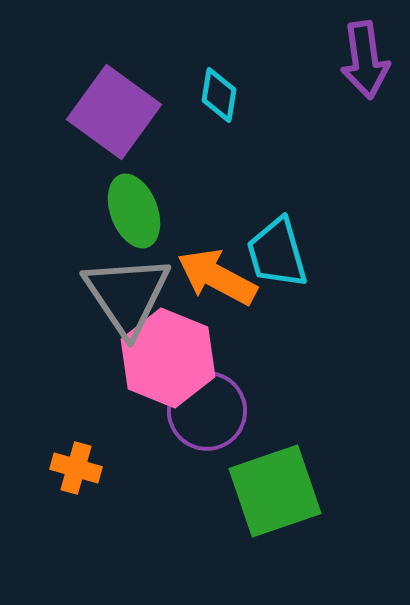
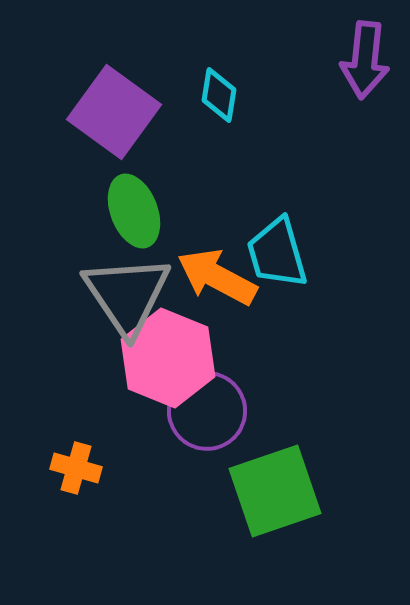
purple arrow: rotated 14 degrees clockwise
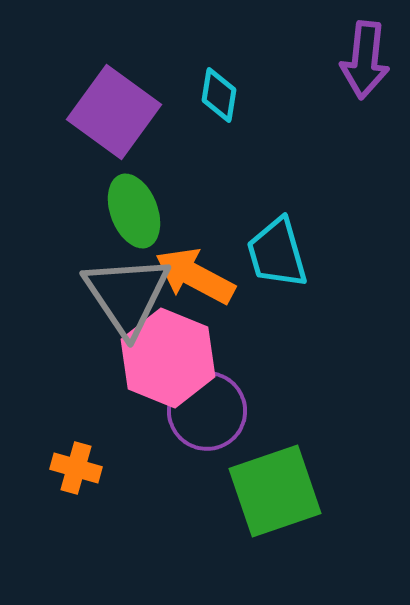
orange arrow: moved 22 px left, 1 px up
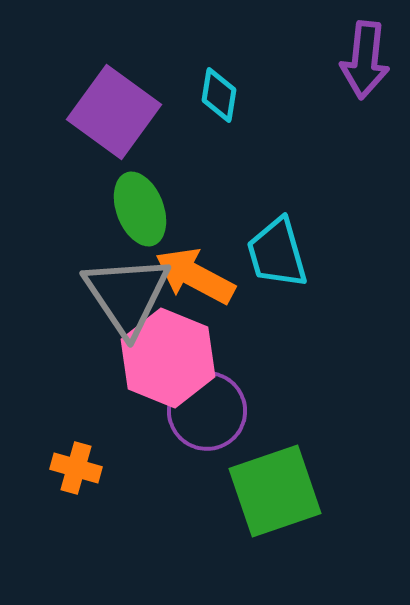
green ellipse: moved 6 px right, 2 px up
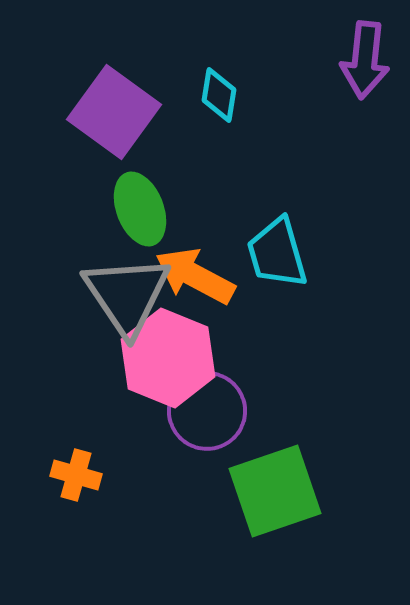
orange cross: moved 7 px down
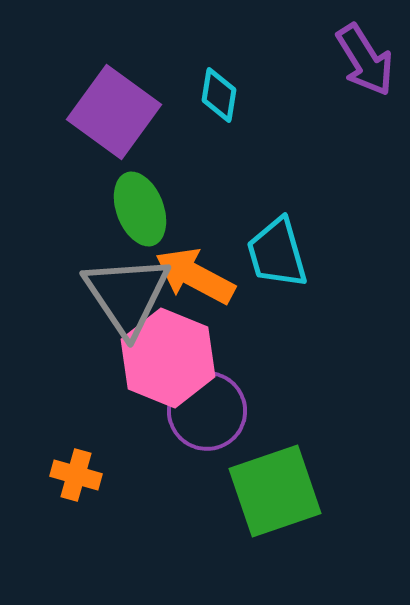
purple arrow: rotated 38 degrees counterclockwise
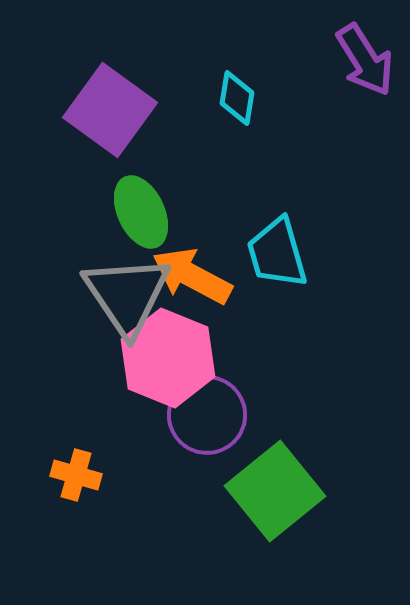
cyan diamond: moved 18 px right, 3 px down
purple square: moved 4 px left, 2 px up
green ellipse: moved 1 px right, 3 px down; rotated 4 degrees counterclockwise
orange arrow: moved 3 px left
purple circle: moved 4 px down
green square: rotated 20 degrees counterclockwise
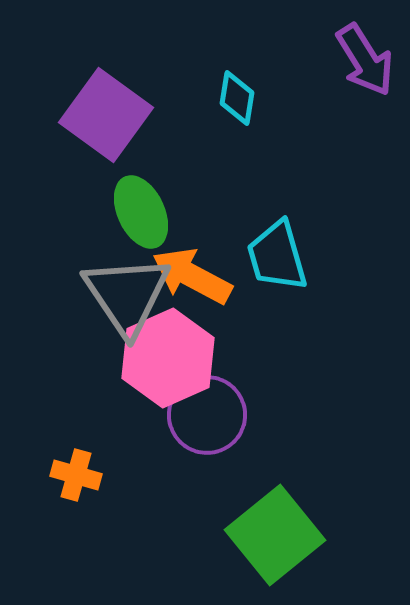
purple square: moved 4 px left, 5 px down
cyan trapezoid: moved 3 px down
pink hexagon: rotated 14 degrees clockwise
green square: moved 44 px down
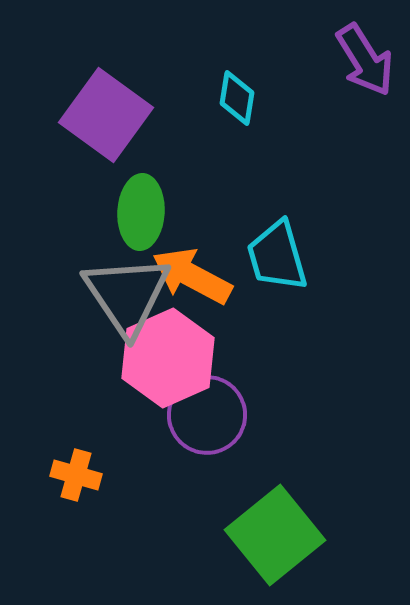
green ellipse: rotated 28 degrees clockwise
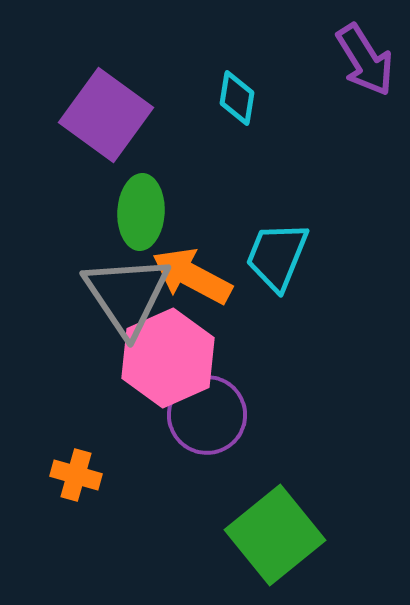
cyan trapezoid: rotated 38 degrees clockwise
